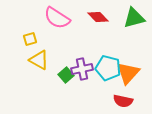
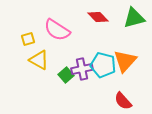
pink semicircle: moved 12 px down
yellow square: moved 2 px left
cyan pentagon: moved 5 px left, 3 px up
orange triangle: moved 3 px left, 12 px up
red semicircle: rotated 36 degrees clockwise
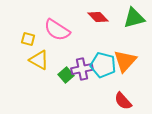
yellow square: rotated 32 degrees clockwise
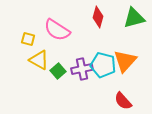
red diamond: rotated 60 degrees clockwise
green square: moved 8 px left, 4 px up
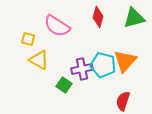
pink semicircle: moved 4 px up
green square: moved 6 px right, 14 px down; rotated 14 degrees counterclockwise
red semicircle: rotated 60 degrees clockwise
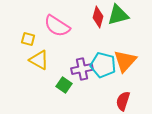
green triangle: moved 16 px left, 3 px up
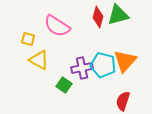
purple cross: moved 1 px up
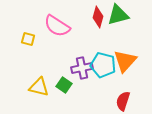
yellow triangle: moved 27 px down; rotated 15 degrees counterclockwise
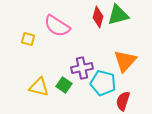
cyan pentagon: moved 18 px down
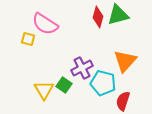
pink semicircle: moved 12 px left, 2 px up
purple cross: rotated 15 degrees counterclockwise
yellow triangle: moved 5 px right, 3 px down; rotated 45 degrees clockwise
